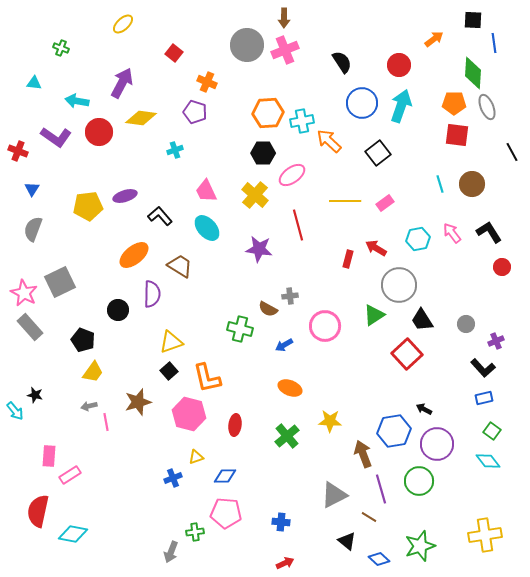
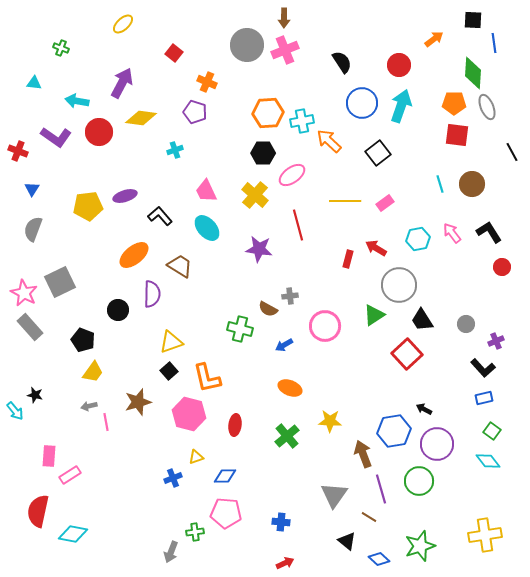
gray triangle at (334, 495): rotated 28 degrees counterclockwise
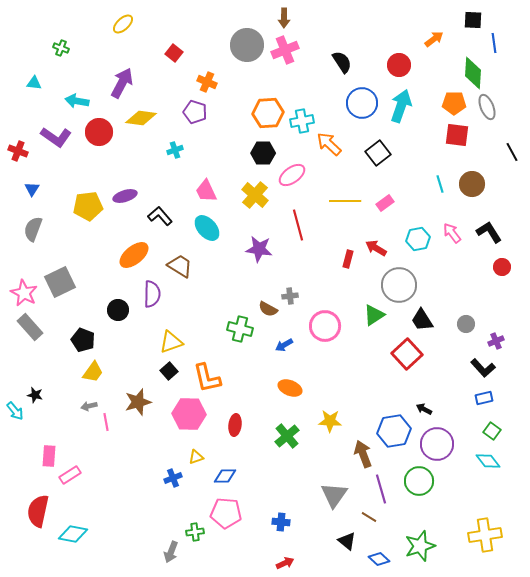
orange arrow at (329, 141): moved 3 px down
pink hexagon at (189, 414): rotated 12 degrees counterclockwise
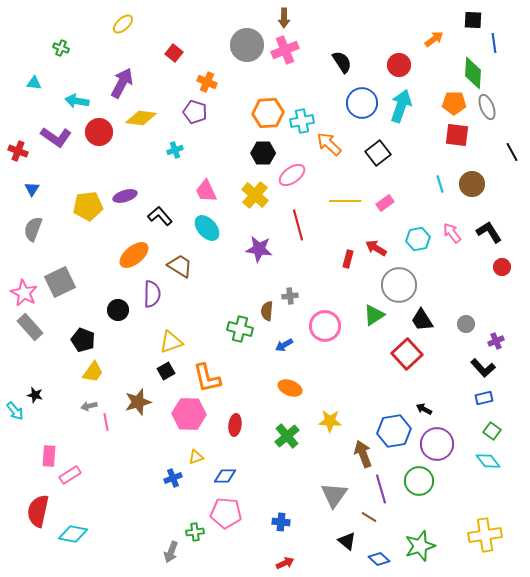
brown semicircle at (268, 309): moved 1 px left, 2 px down; rotated 66 degrees clockwise
black square at (169, 371): moved 3 px left; rotated 12 degrees clockwise
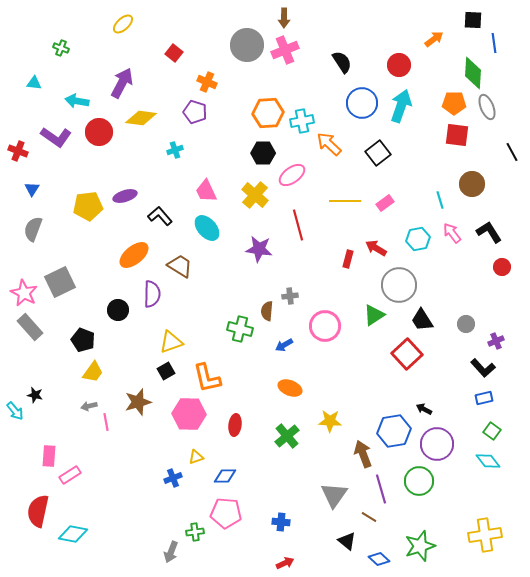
cyan line at (440, 184): moved 16 px down
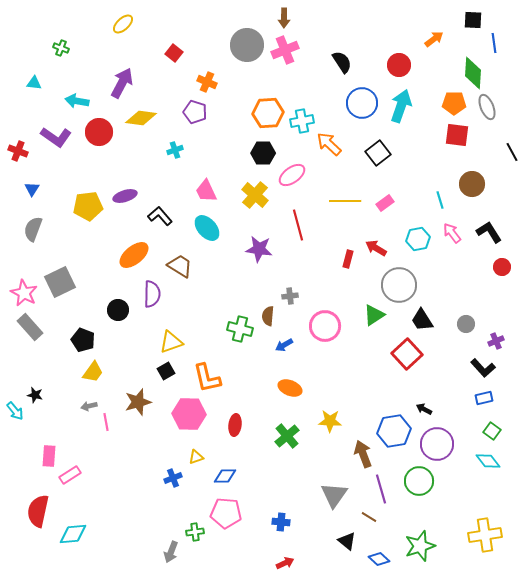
brown semicircle at (267, 311): moved 1 px right, 5 px down
cyan diamond at (73, 534): rotated 16 degrees counterclockwise
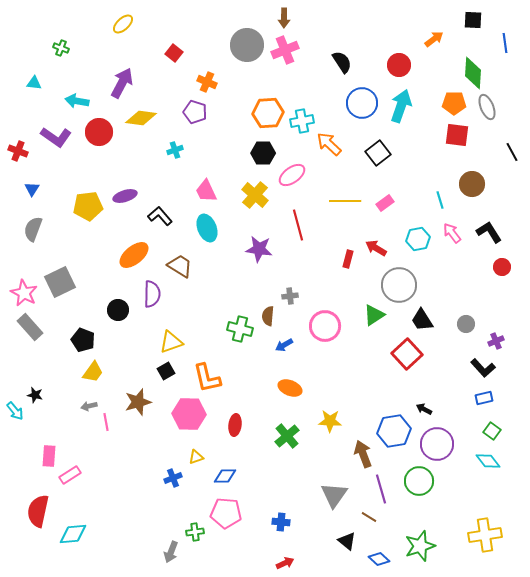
blue line at (494, 43): moved 11 px right
cyan ellipse at (207, 228): rotated 20 degrees clockwise
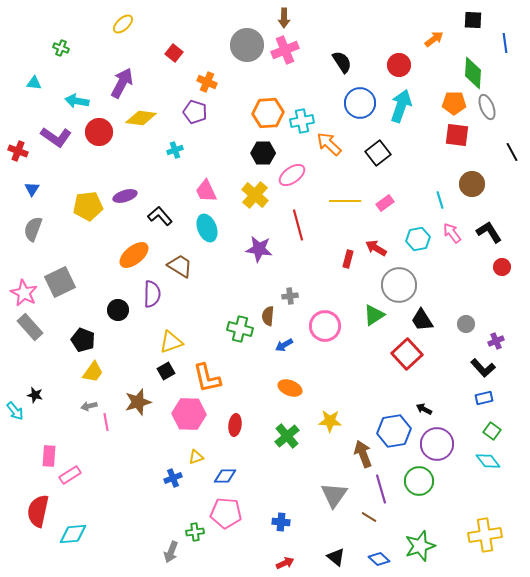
blue circle at (362, 103): moved 2 px left
black triangle at (347, 541): moved 11 px left, 16 px down
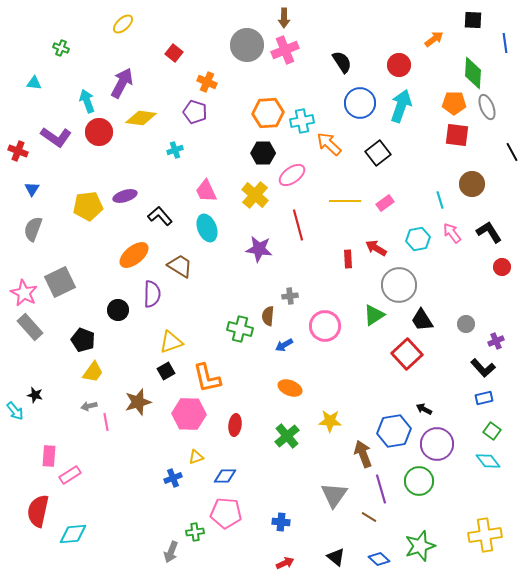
cyan arrow at (77, 101): moved 10 px right; rotated 60 degrees clockwise
red rectangle at (348, 259): rotated 18 degrees counterclockwise
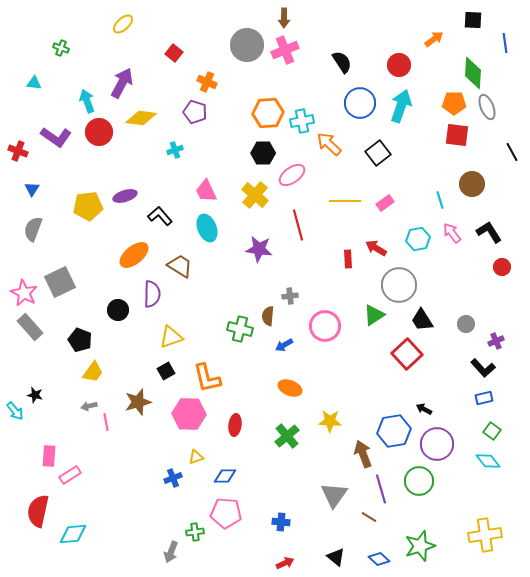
black pentagon at (83, 340): moved 3 px left
yellow triangle at (171, 342): moved 5 px up
